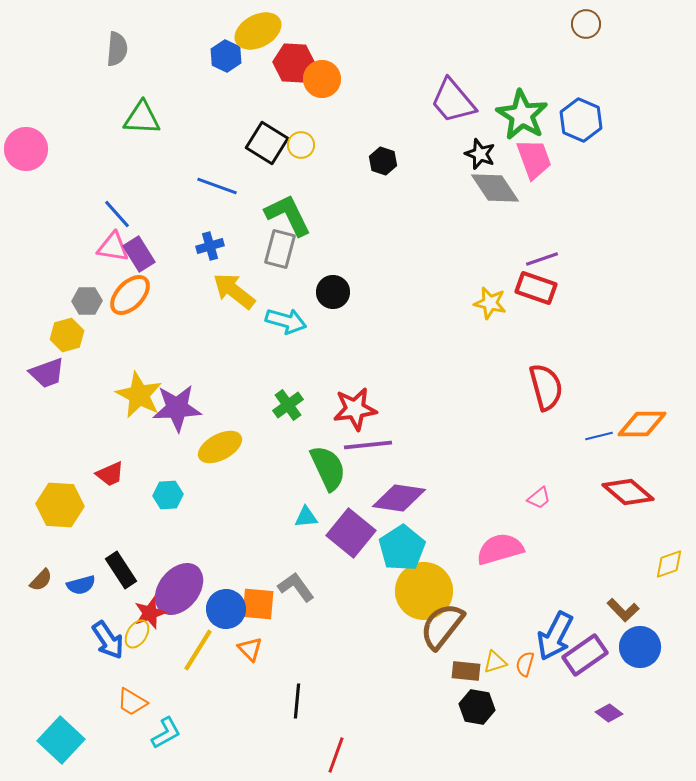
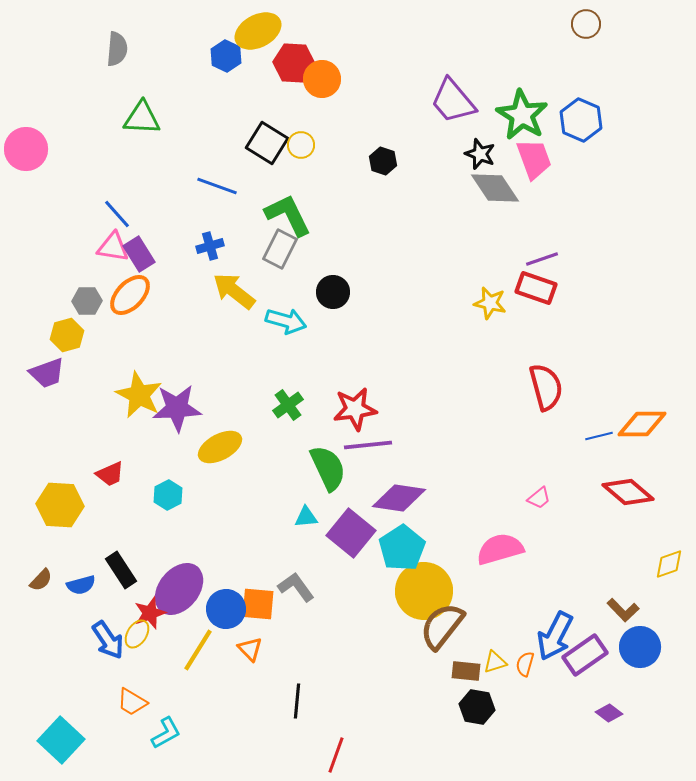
gray rectangle at (280, 249): rotated 12 degrees clockwise
cyan hexagon at (168, 495): rotated 24 degrees counterclockwise
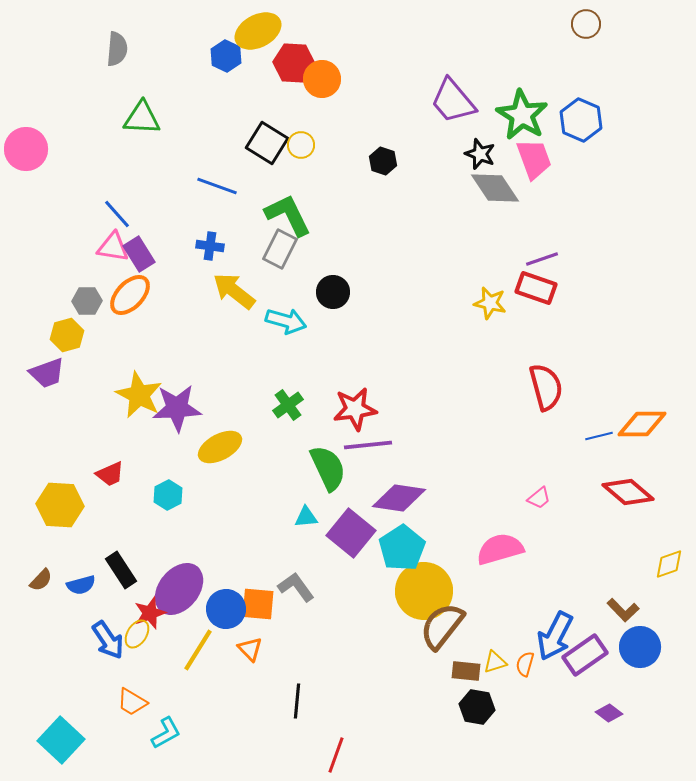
blue cross at (210, 246): rotated 24 degrees clockwise
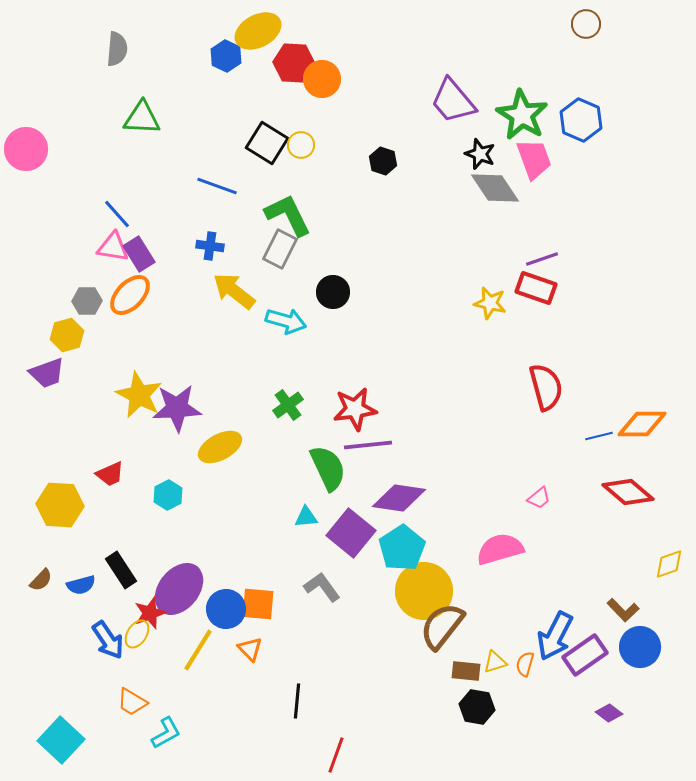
gray L-shape at (296, 587): moved 26 px right
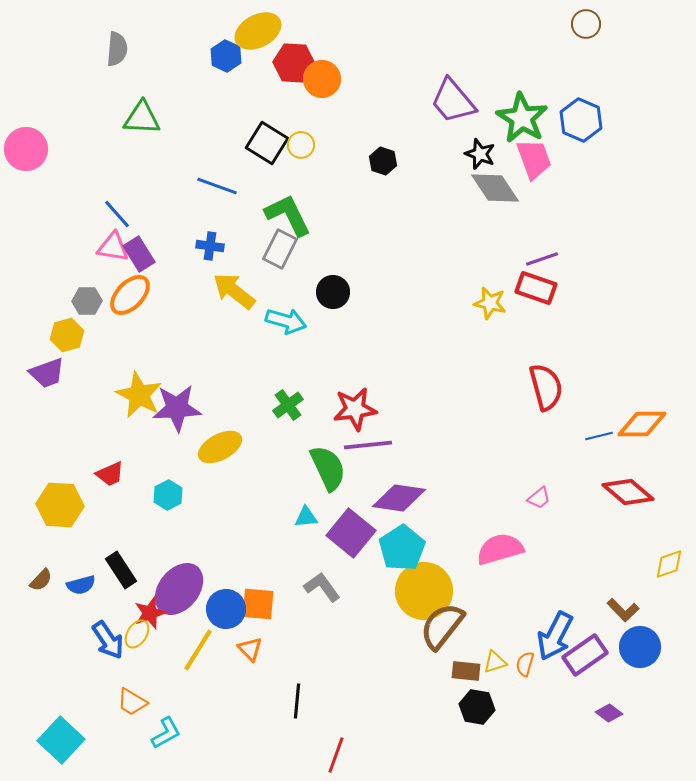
green star at (522, 115): moved 3 px down
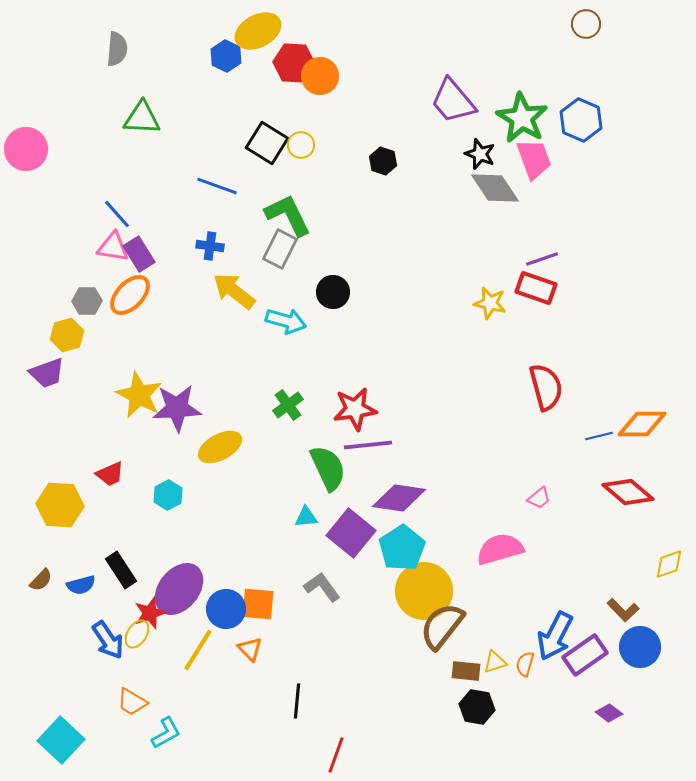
orange circle at (322, 79): moved 2 px left, 3 px up
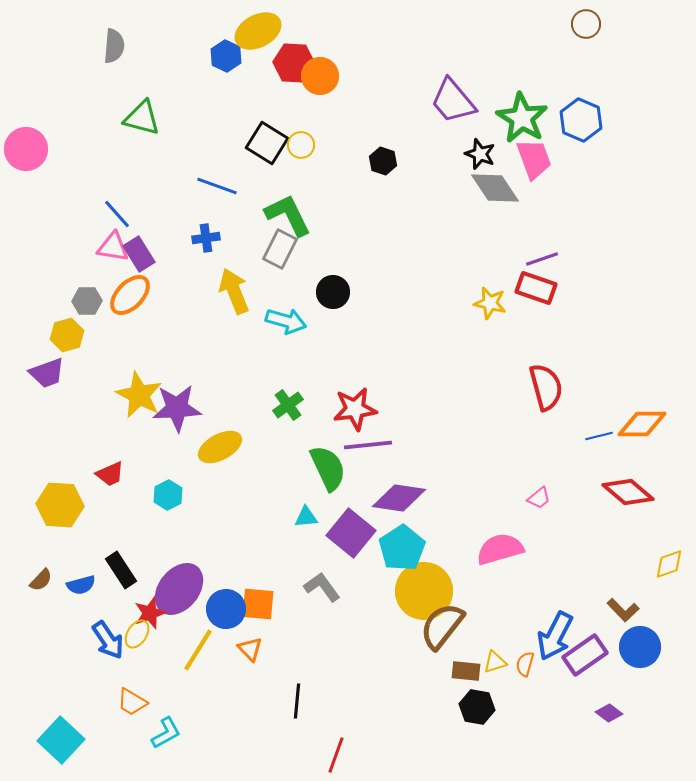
gray semicircle at (117, 49): moved 3 px left, 3 px up
green triangle at (142, 118): rotated 12 degrees clockwise
blue cross at (210, 246): moved 4 px left, 8 px up; rotated 16 degrees counterclockwise
yellow arrow at (234, 291): rotated 30 degrees clockwise
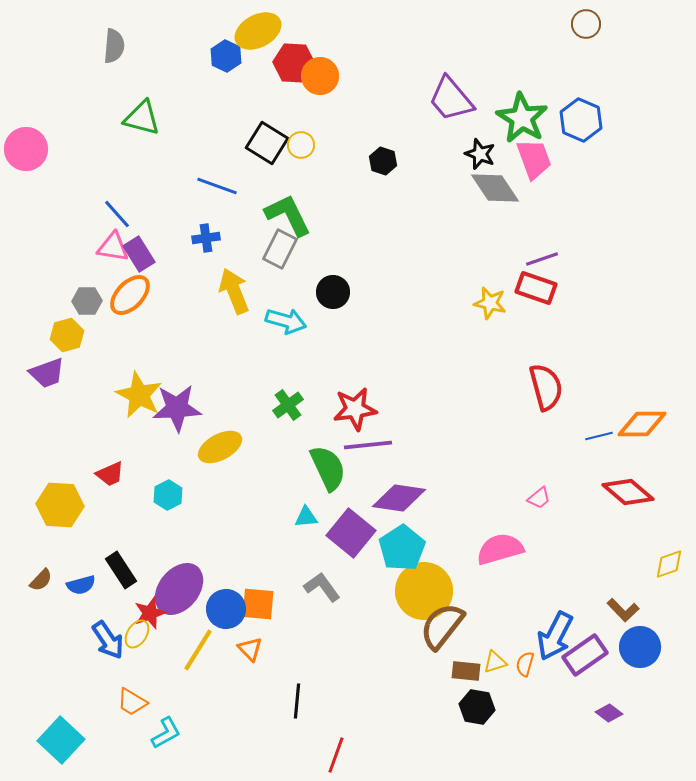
purple trapezoid at (453, 101): moved 2 px left, 2 px up
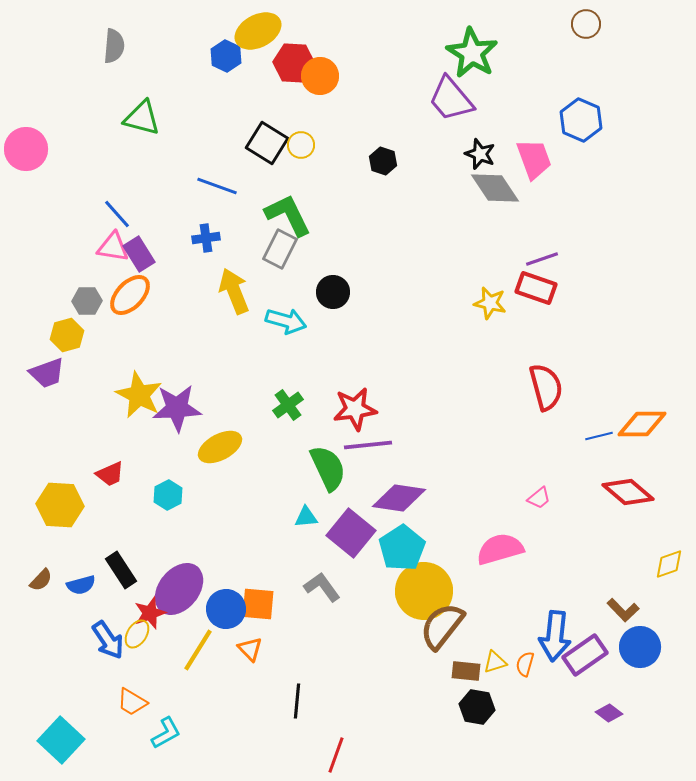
green star at (522, 118): moved 50 px left, 65 px up
blue arrow at (555, 636): rotated 21 degrees counterclockwise
